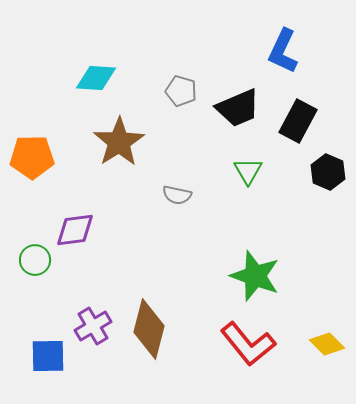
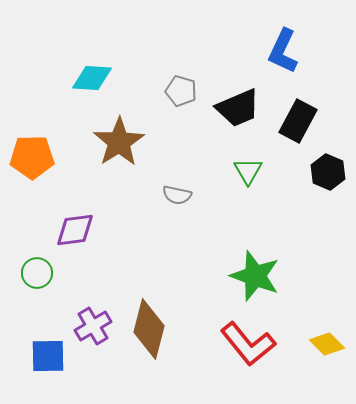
cyan diamond: moved 4 px left
green circle: moved 2 px right, 13 px down
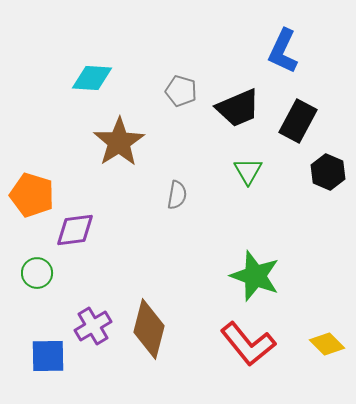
orange pentagon: moved 38 px down; rotated 18 degrees clockwise
gray semicircle: rotated 92 degrees counterclockwise
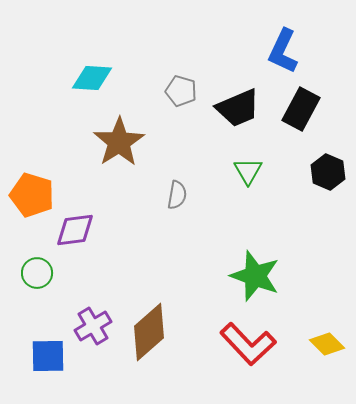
black rectangle: moved 3 px right, 12 px up
brown diamond: moved 3 px down; rotated 34 degrees clockwise
red L-shape: rotated 4 degrees counterclockwise
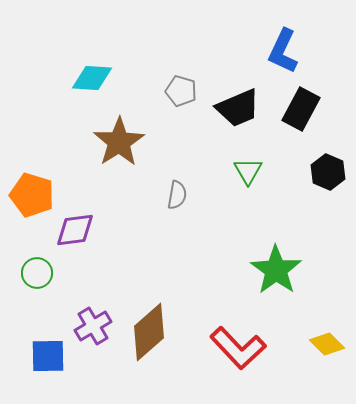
green star: moved 21 px right, 6 px up; rotated 15 degrees clockwise
red L-shape: moved 10 px left, 4 px down
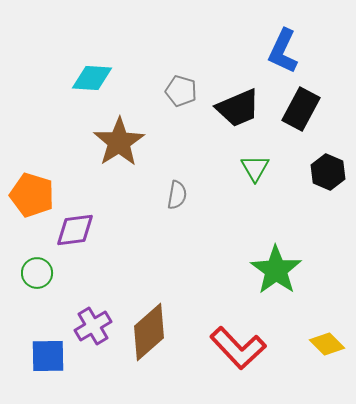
green triangle: moved 7 px right, 3 px up
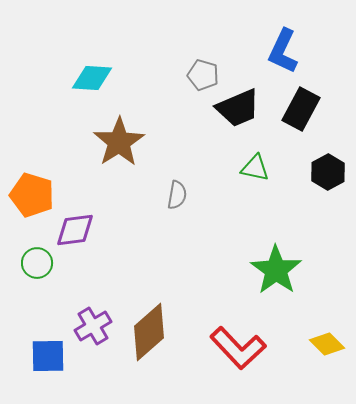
gray pentagon: moved 22 px right, 16 px up
green triangle: rotated 48 degrees counterclockwise
black hexagon: rotated 8 degrees clockwise
green circle: moved 10 px up
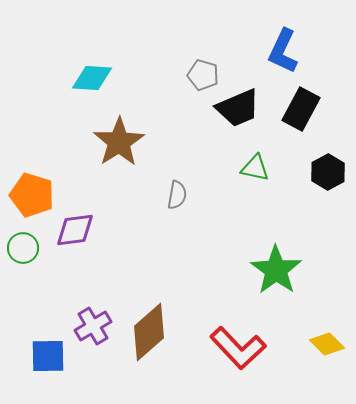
green circle: moved 14 px left, 15 px up
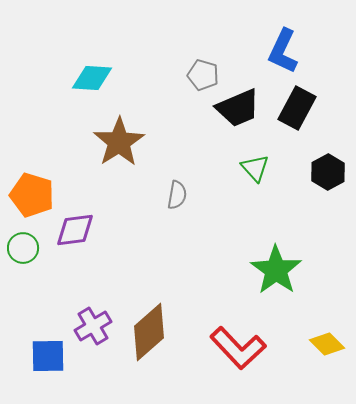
black rectangle: moved 4 px left, 1 px up
green triangle: rotated 36 degrees clockwise
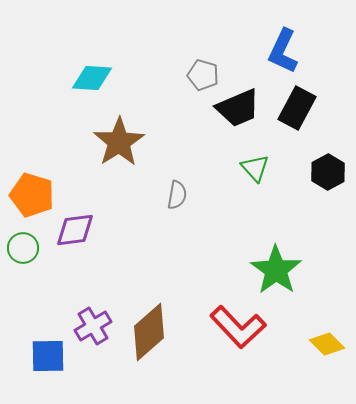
red L-shape: moved 21 px up
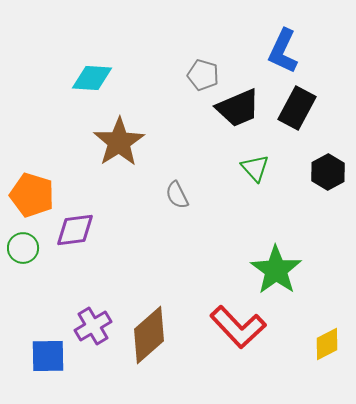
gray semicircle: rotated 144 degrees clockwise
brown diamond: moved 3 px down
yellow diamond: rotated 72 degrees counterclockwise
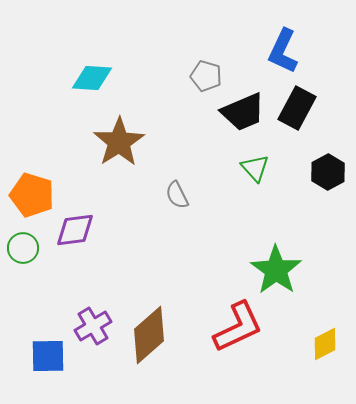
gray pentagon: moved 3 px right, 1 px down
black trapezoid: moved 5 px right, 4 px down
red L-shape: rotated 72 degrees counterclockwise
yellow diamond: moved 2 px left
